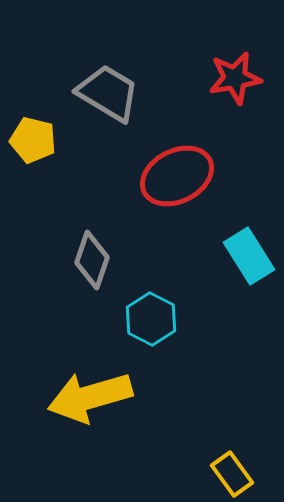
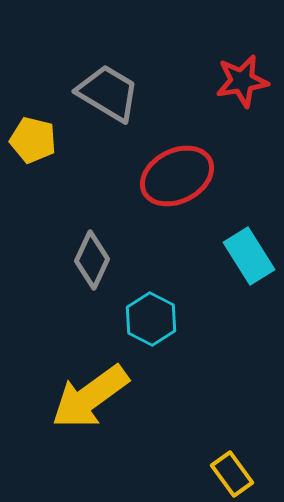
red star: moved 7 px right, 3 px down
gray diamond: rotated 6 degrees clockwise
yellow arrow: rotated 20 degrees counterclockwise
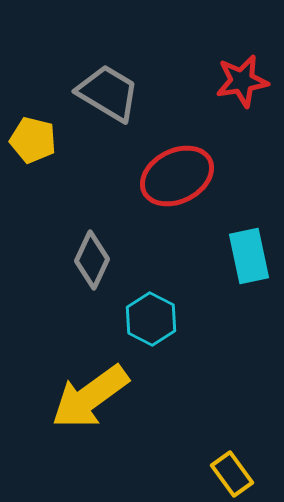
cyan rectangle: rotated 20 degrees clockwise
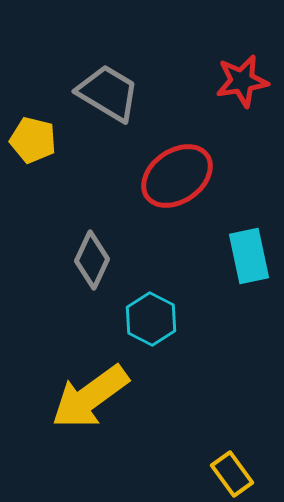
red ellipse: rotated 8 degrees counterclockwise
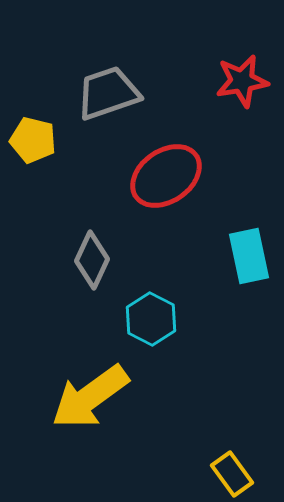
gray trapezoid: rotated 50 degrees counterclockwise
red ellipse: moved 11 px left
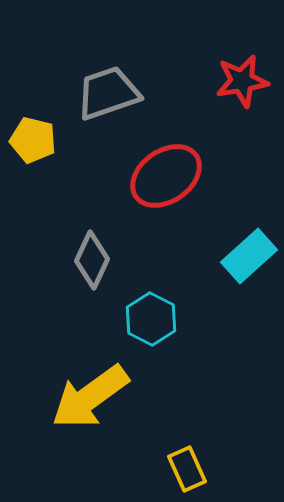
cyan rectangle: rotated 60 degrees clockwise
yellow rectangle: moved 45 px left, 5 px up; rotated 12 degrees clockwise
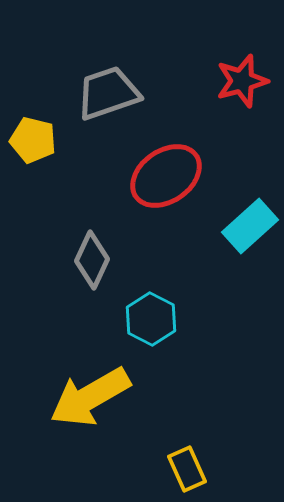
red star: rotated 6 degrees counterclockwise
cyan rectangle: moved 1 px right, 30 px up
yellow arrow: rotated 6 degrees clockwise
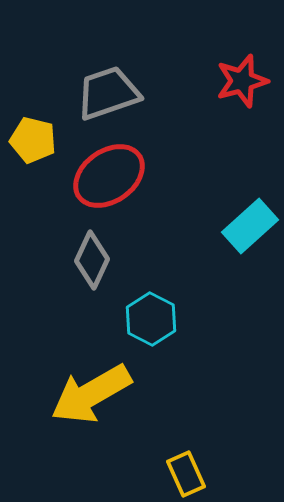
red ellipse: moved 57 px left
yellow arrow: moved 1 px right, 3 px up
yellow rectangle: moved 1 px left, 5 px down
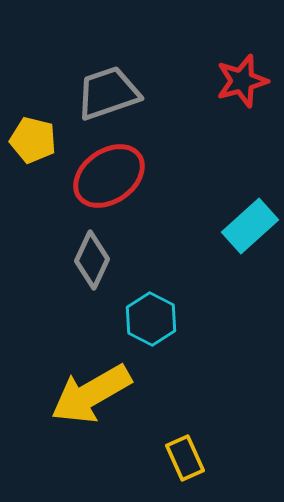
yellow rectangle: moved 1 px left, 16 px up
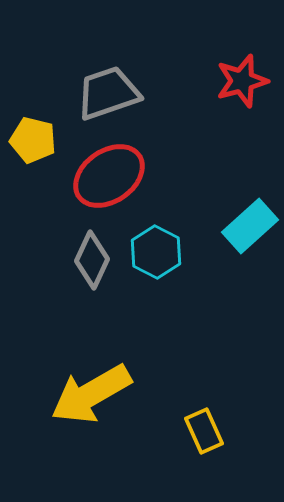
cyan hexagon: moved 5 px right, 67 px up
yellow rectangle: moved 19 px right, 27 px up
